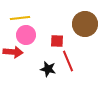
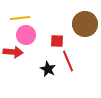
black star: rotated 14 degrees clockwise
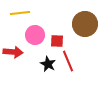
yellow line: moved 5 px up
pink circle: moved 9 px right
black star: moved 5 px up
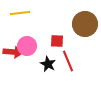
pink circle: moved 8 px left, 11 px down
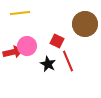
red square: rotated 24 degrees clockwise
red arrow: rotated 18 degrees counterclockwise
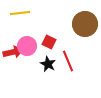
red square: moved 8 px left, 1 px down
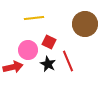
yellow line: moved 14 px right, 5 px down
pink circle: moved 1 px right, 4 px down
red arrow: moved 15 px down
